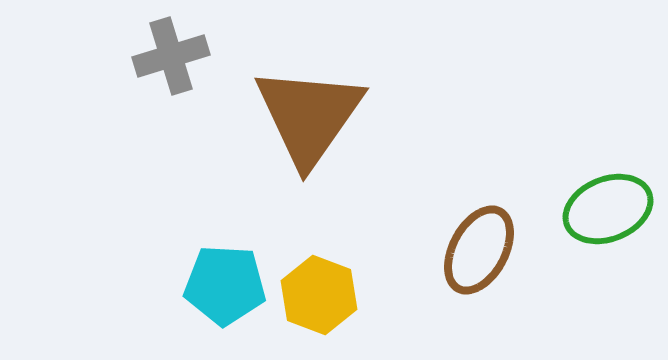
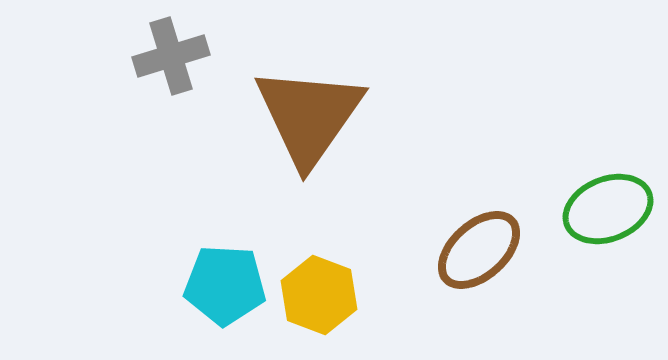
brown ellipse: rotated 20 degrees clockwise
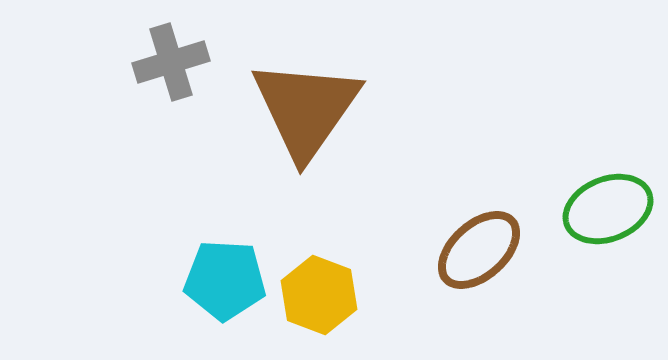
gray cross: moved 6 px down
brown triangle: moved 3 px left, 7 px up
cyan pentagon: moved 5 px up
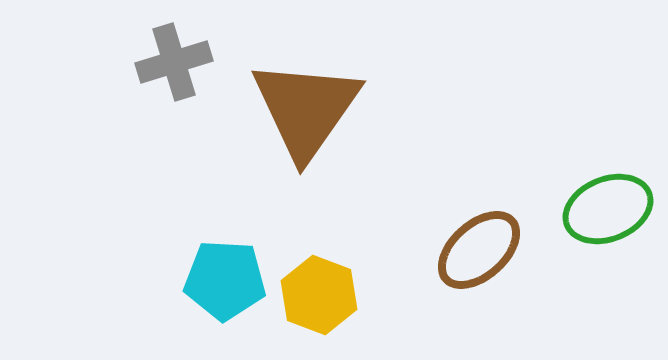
gray cross: moved 3 px right
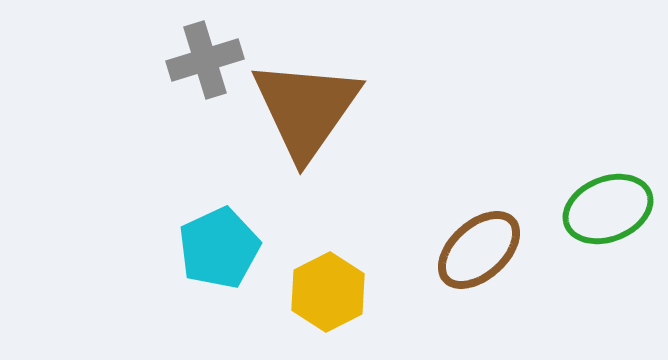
gray cross: moved 31 px right, 2 px up
cyan pentagon: moved 6 px left, 32 px up; rotated 28 degrees counterclockwise
yellow hexagon: moved 9 px right, 3 px up; rotated 12 degrees clockwise
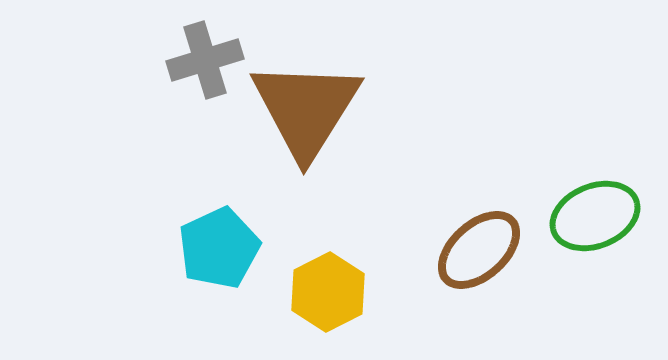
brown triangle: rotated 3 degrees counterclockwise
green ellipse: moved 13 px left, 7 px down
